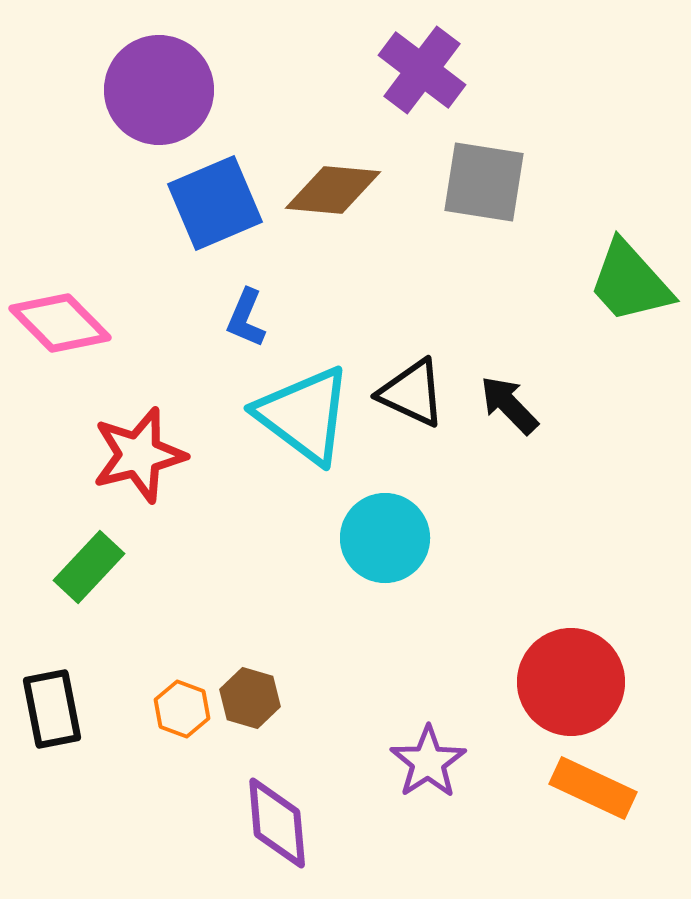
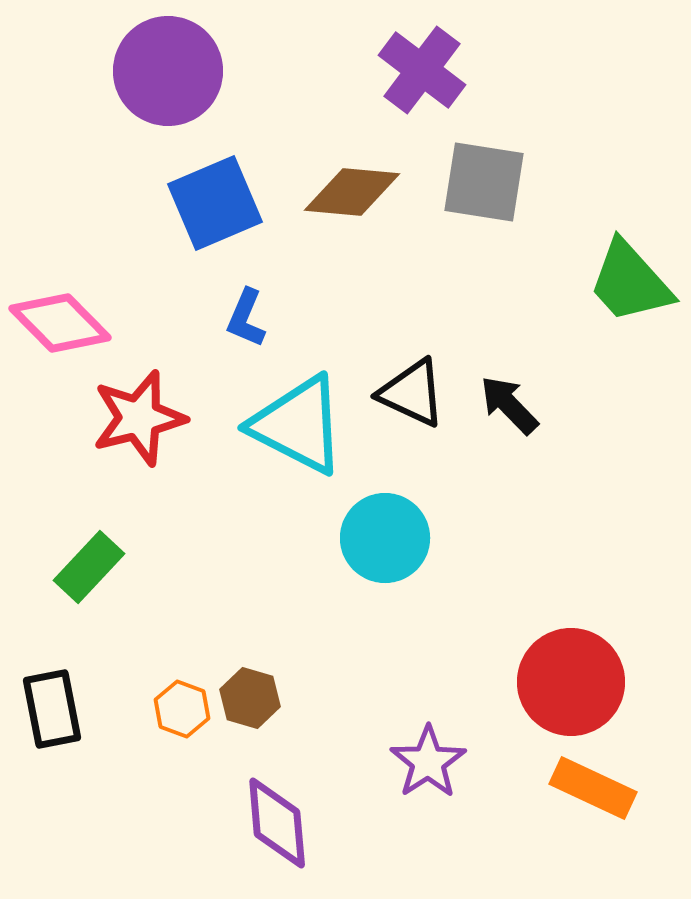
purple circle: moved 9 px right, 19 px up
brown diamond: moved 19 px right, 2 px down
cyan triangle: moved 6 px left, 10 px down; rotated 10 degrees counterclockwise
red star: moved 37 px up
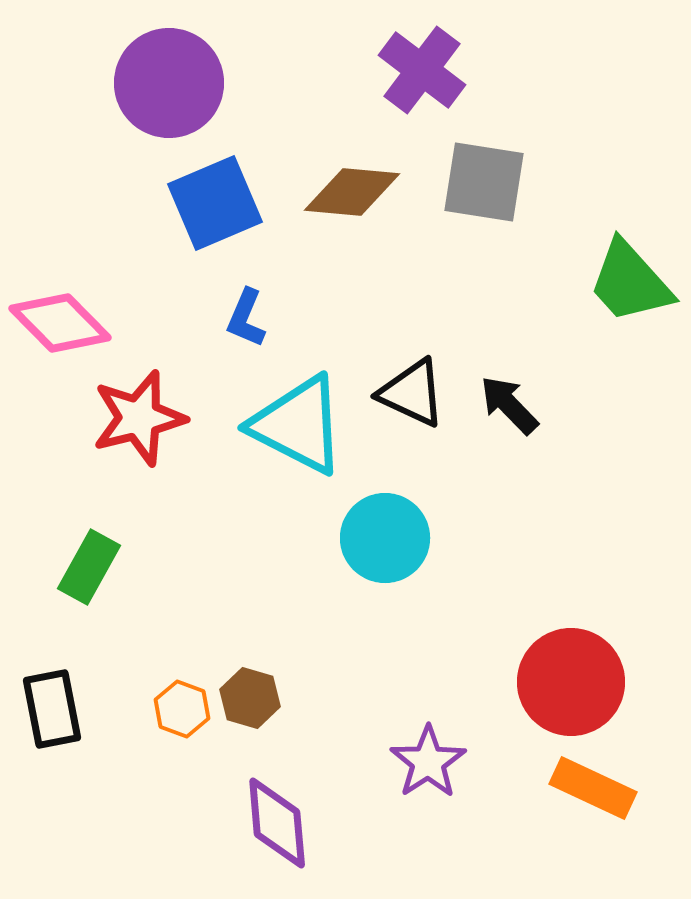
purple circle: moved 1 px right, 12 px down
green rectangle: rotated 14 degrees counterclockwise
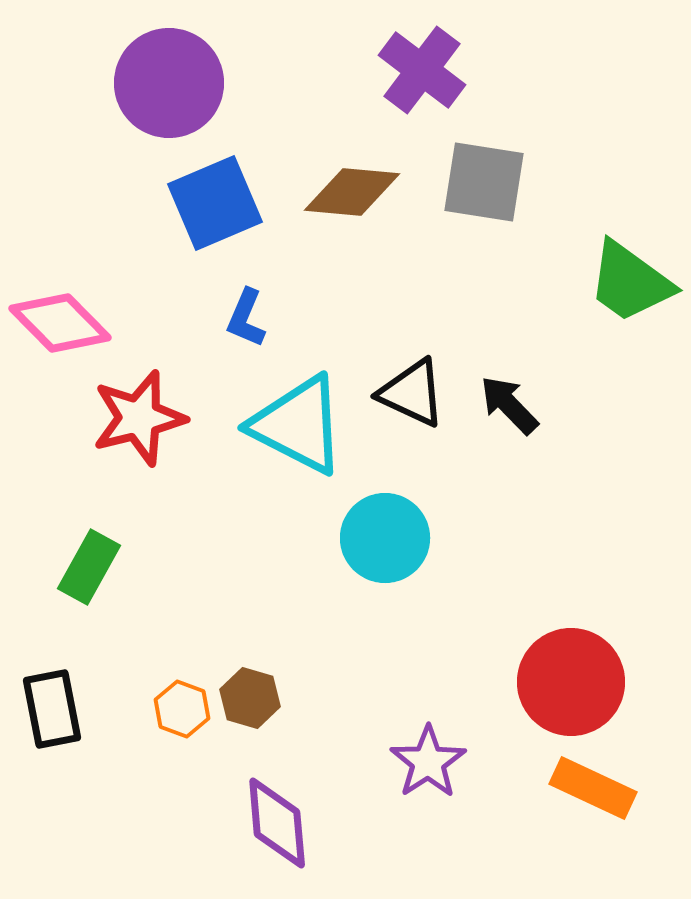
green trapezoid: rotated 12 degrees counterclockwise
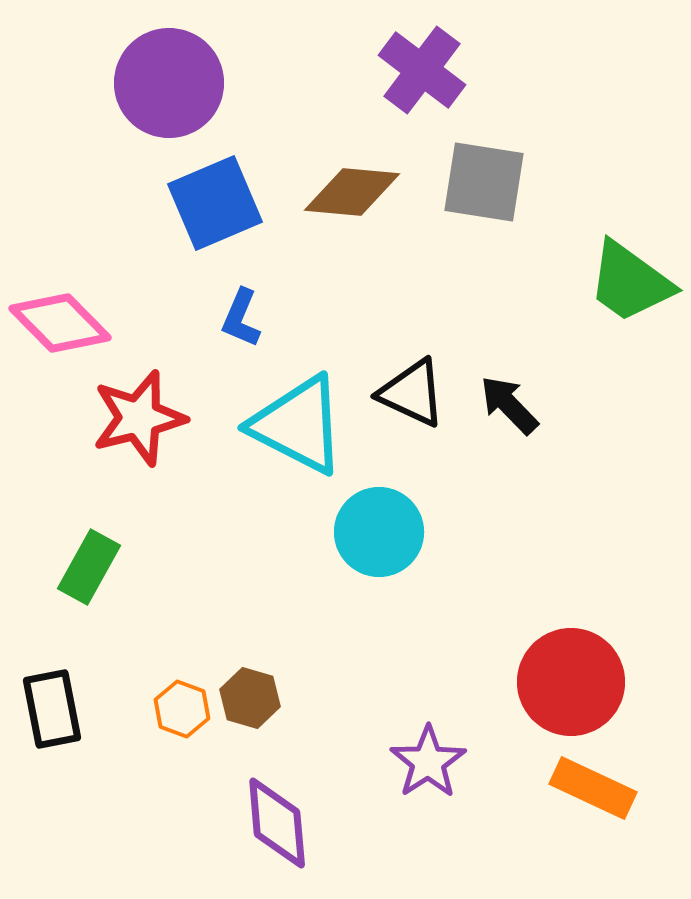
blue L-shape: moved 5 px left
cyan circle: moved 6 px left, 6 px up
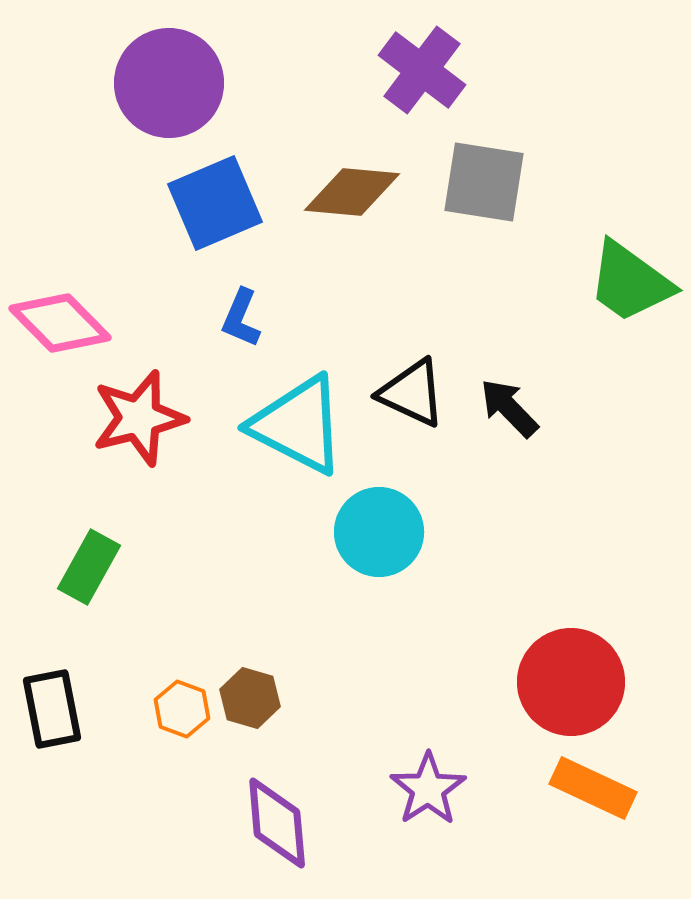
black arrow: moved 3 px down
purple star: moved 27 px down
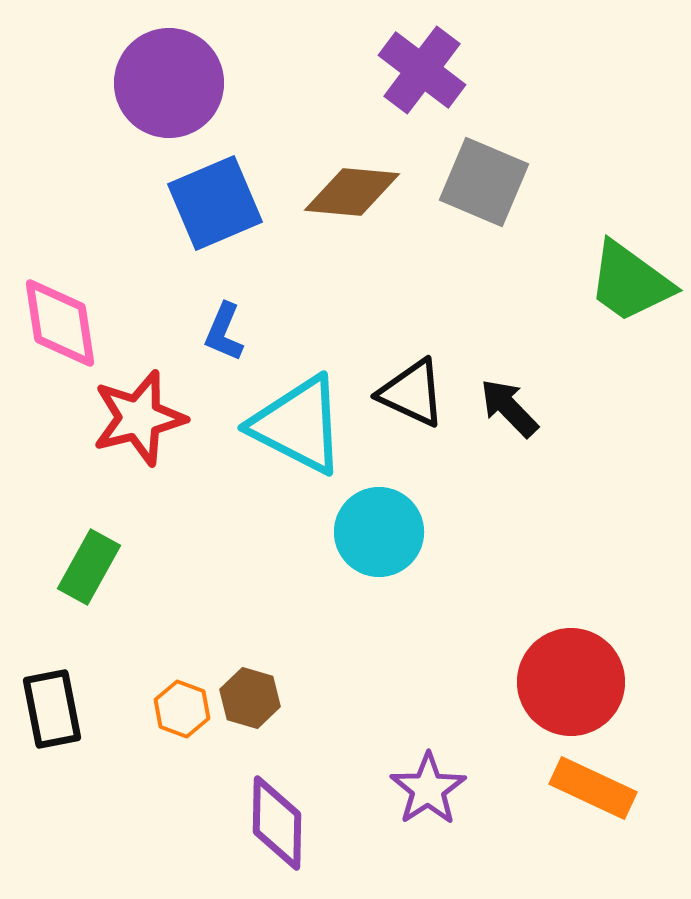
gray square: rotated 14 degrees clockwise
blue L-shape: moved 17 px left, 14 px down
pink diamond: rotated 36 degrees clockwise
purple diamond: rotated 6 degrees clockwise
